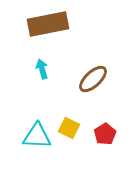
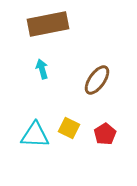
brown ellipse: moved 4 px right, 1 px down; rotated 12 degrees counterclockwise
cyan triangle: moved 2 px left, 1 px up
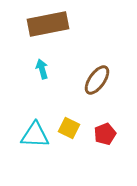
red pentagon: rotated 10 degrees clockwise
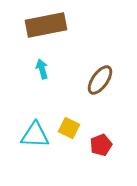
brown rectangle: moved 2 px left, 1 px down
brown ellipse: moved 3 px right
red pentagon: moved 4 px left, 11 px down
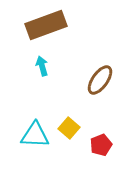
brown rectangle: rotated 9 degrees counterclockwise
cyan arrow: moved 3 px up
yellow square: rotated 15 degrees clockwise
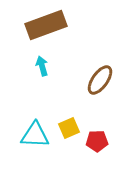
yellow square: rotated 25 degrees clockwise
red pentagon: moved 4 px left, 4 px up; rotated 20 degrees clockwise
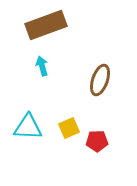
brown ellipse: rotated 16 degrees counterclockwise
cyan triangle: moved 7 px left, 8 px up
